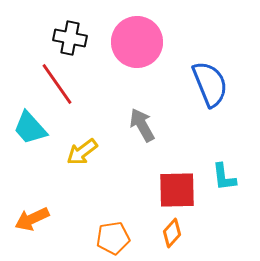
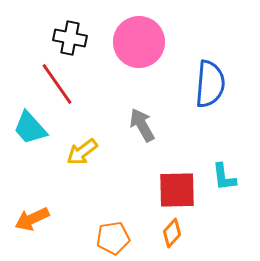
pink circle: moved 2 px right
blue semicircle: rotated 27 degrees clockwise
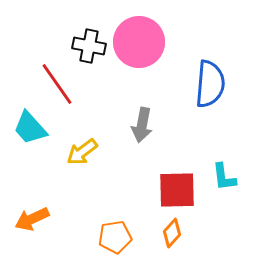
black cross: moved 19 px right, 8 px down
gray arrow: rotated 140 degrees counterclockwise
orange pentagon: moved 2 px right, 1 px up
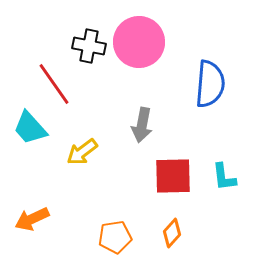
red line: moved 3 px left
red square: moved 4 px left, 14 px up
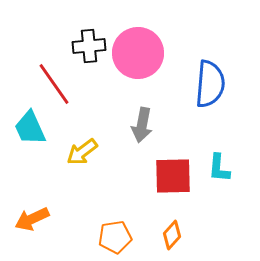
pink circle: moved 1 px left, 11 px down
black cross: rotated 16 degrees counterclockwise
cyan trapezoid: rotated 18 degrees clockwise
cyan L-shape: moved 5 px left, 9 px up; rotated 12 degrees clockwise
orange diamond: moved 2 px down
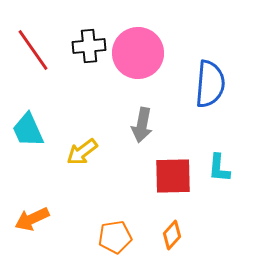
red line: moved 21 px left, 34 px up
cyan trapezoid: moved 2 px left, 2 px down
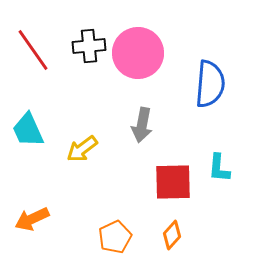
yellow arrow: moved 3 px up
red square: moved 6 px down
orange pentagon: rotated 16 degrees counterclockwise
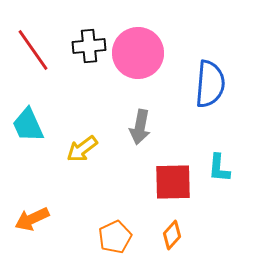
gray arrow: moved 2 px left, 2 px down
cyan trapezoid: moved 5 px up
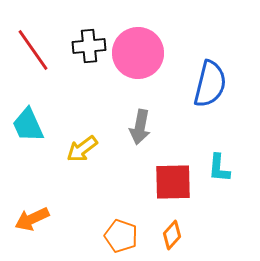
blue semicircle: rotated 9 degrees clockwise
orange pentagon: moved 6 px right, 1 px up; rotated 28 degrees counterclockwise
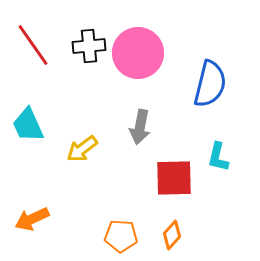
red line: moved 5 px up
cyan L-shape: moved 1 px left, 11 px up; rotated 8 degrees clockwise
red square: moved 1 px right, 4 px up
orange pentagon: rotated 16 degrees counterclockwise
